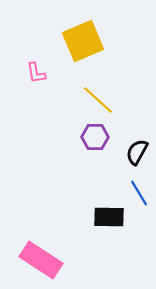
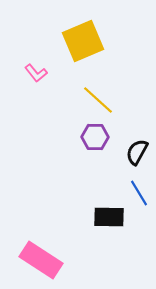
pink L-shape: rotated 30 degrees counterclockwise
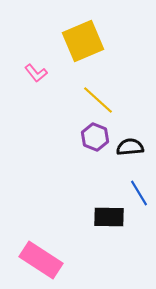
purple hexagon: rotated 20 degrees clockwise
black semicircle: moved 7 px left, 5 px up; rotated 56 degrees clockwise
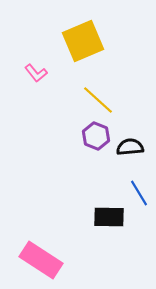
purple hexagon: moved 1 px right, 1 px up
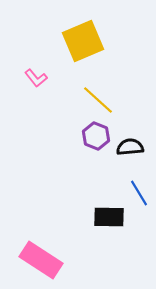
pink L-shape: moved 5 px down
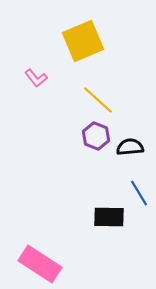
pink rectangle: moved 1 px left, 4 px down
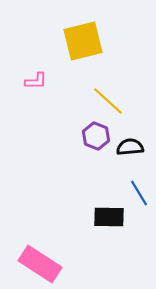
yellow square: rotated 9 degrees clockwise
pink L-shape: moved 3 px down; rotated 50 degrees counterclockwise
yellow line: moved 10 px right, 1 px down
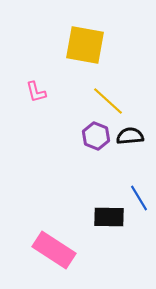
yellow square: moved 2 px right, 4 px down; rotated 24 degrees clockwise
pink L-shape: moved 11 px down; rotated 75 degrees clockwise
black semicircle: moved 11 px up
blue line: moved 5 px down
pink rectangle: moved 14 px right, 14 px up
